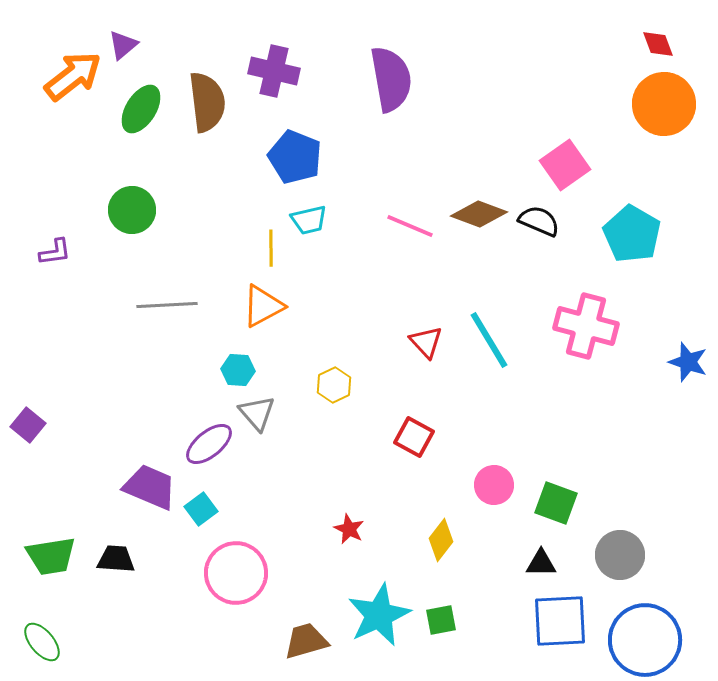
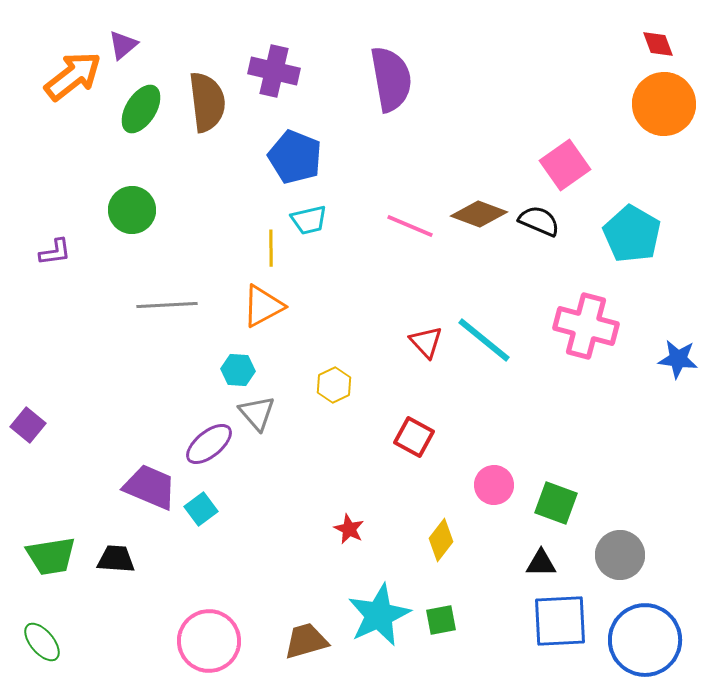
cyan line at (489, 340): moved 5 px left; rotated 20 degrees counterclockwise
blue star at (688, 362): moved 10 px left, 3 px up; rotated 12 degrees counterclockwise
pink circle at (236, 573): moved 27 px left, 68 px down
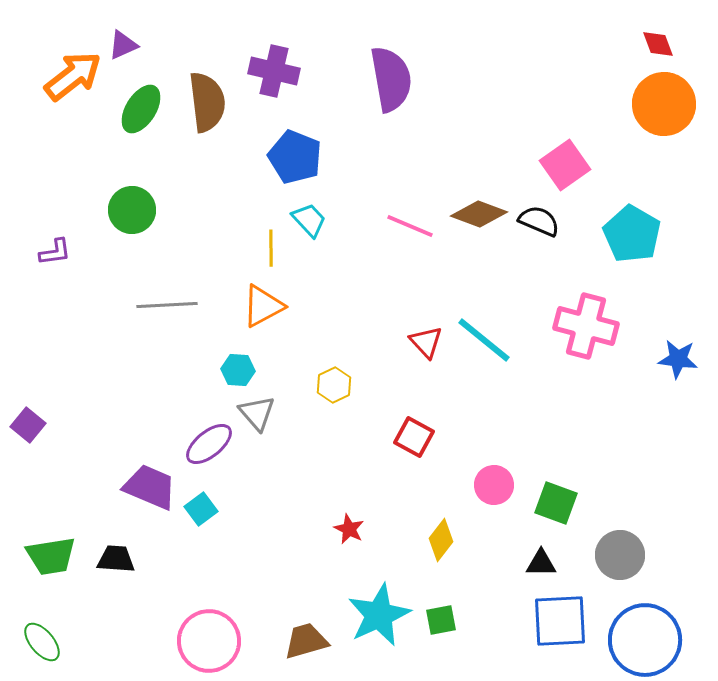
purple triangle at (123, 45): rotated 16 degrees clockwise
cyan trapezoid at (309, 220): rotated 120 degrees counterclockwise
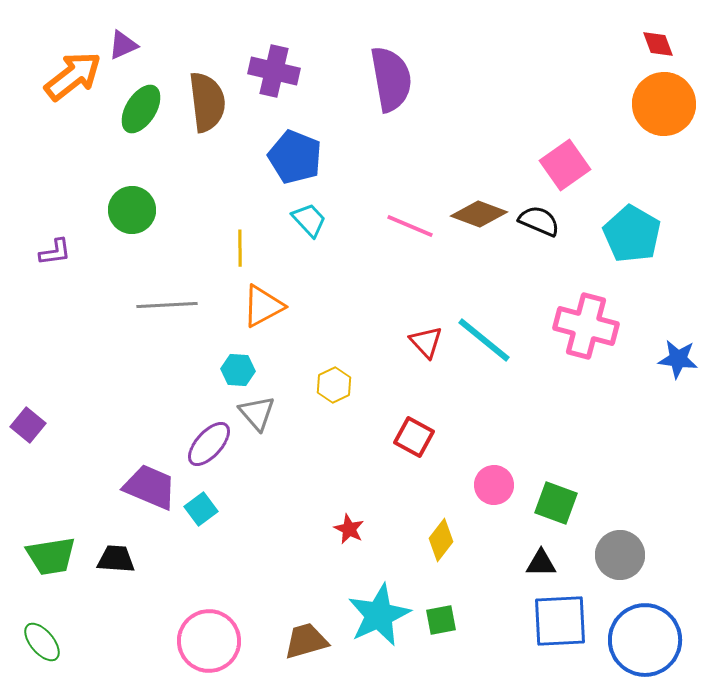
yellow line at (271, 248): moved 31 px left
purple ellipse at (209, 444): rotated 9 degrees counterclockwise
